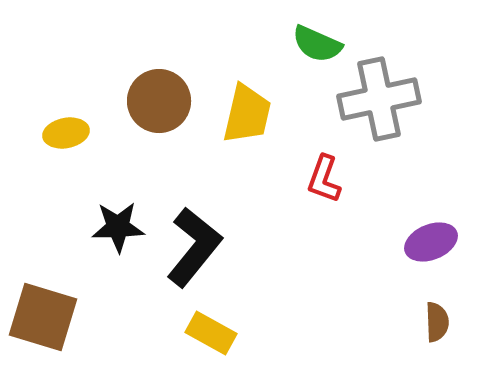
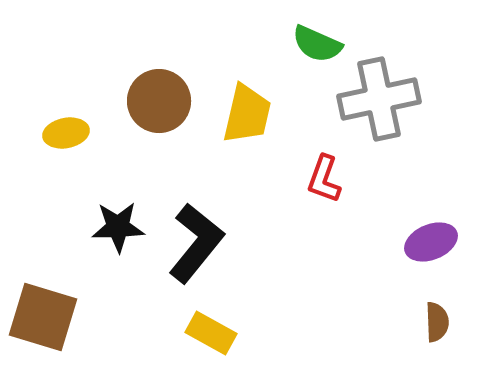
black L-shape: moved 2 px right, 4 px up
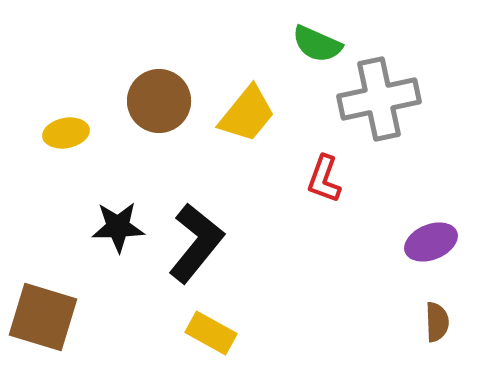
yellow trapezoid: rotated 26 degrees clockwise
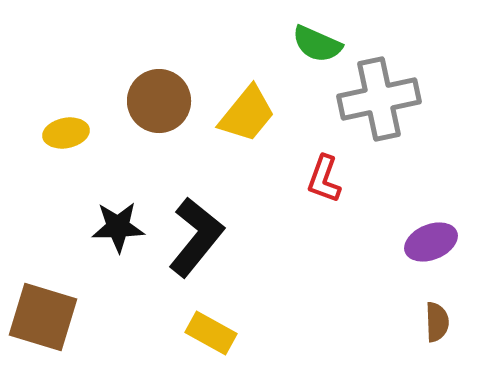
black L-shape: moved 6 px up
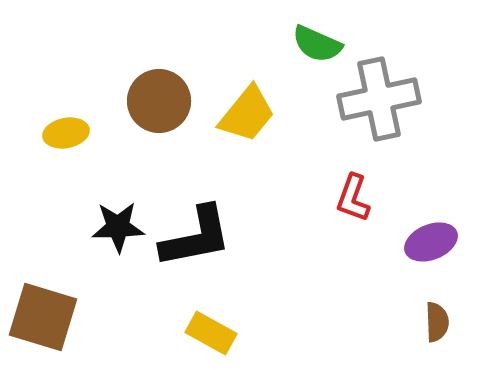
red L-shape: moved 29 px right, 19 px down
black L-shape: rotated 40 degrees clockwise
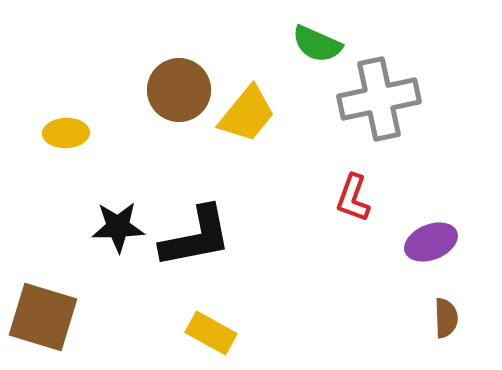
brown circle: moved 20 px right, 11 px up
yellow ellipse: rotated 9 degrees clockwise
brown semicircle: moved 9 px right, 4 px up
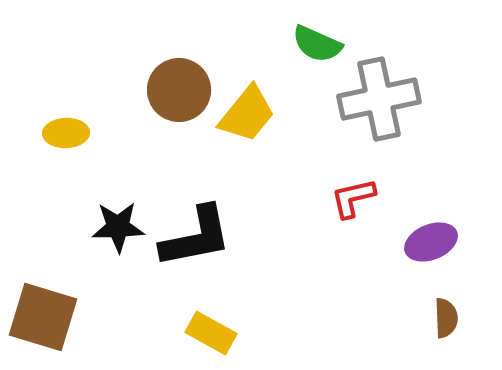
red L-shape: rotated 57 degrees clockwise
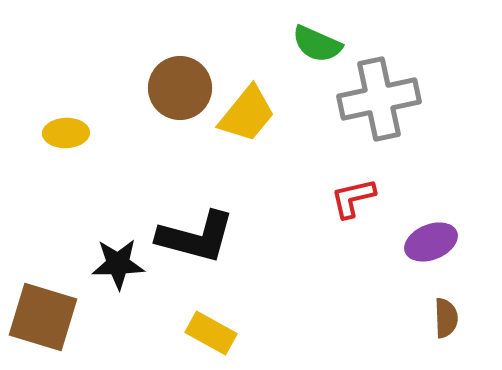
brown circle: moved 1 px right, 2 px up
black star: moved 37 px down
black L-shape: rotated 26 degrees clockwise
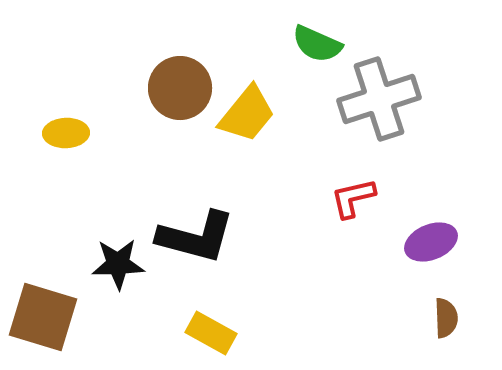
gray cross: rotated 6 degrees counterclockwise
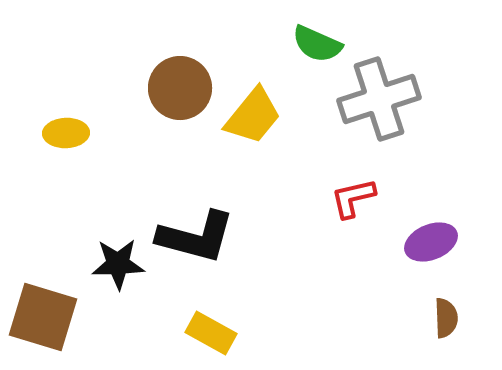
yellow trapezoid: moved 6 px right, 2 px down
